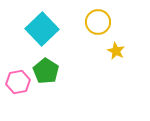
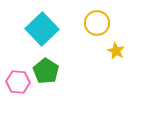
yellow circle: moved 1 px left, 1 px down
pink hexagon: rotated 15 degrees clockwise
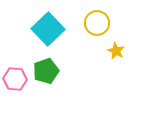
cyan square: moved 6 px right
green pentagon: rotated 20 degrees clockwise
pink hexagon: moved 3 px left, 3 px up
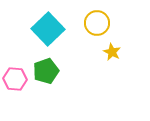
yellow star: moved 4 px left, 1 px down
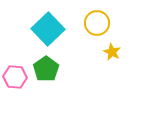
green pentagon: moved 2 px up; rotated 15 degrees counterclockwise
pink hexagon: moved 2 px up
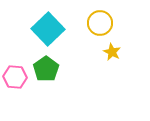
yellow circle: moved 3 px right
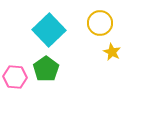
cyan square: moved 1 px right, 1 px down
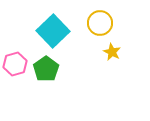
cyan square: moved 4 px right, 1 px down
pink hexagon: moved 13 px up; rotated 20 degrees counterclockwise
